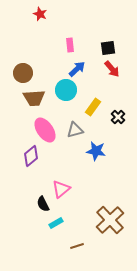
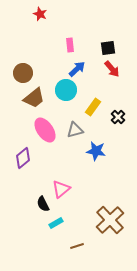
brown trapezoid: rotated 35 degrees counterclockwise
purple diamond: moved 8 px left, 2 px down
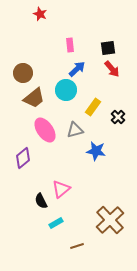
black semicircle: moved 2 px left, 3 px up
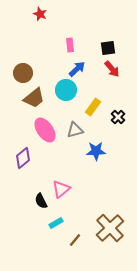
blue star: rotated 12 degrees counterclockwise
brown cross: moved 8 px down
brown line: moved 2 px left, 6 px up; rotated 32 degrees counterclockwise
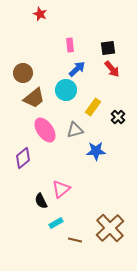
brown line: rotated 64 degrees clockwise
